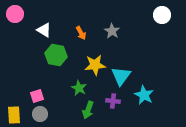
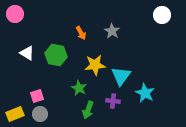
white triangle: moved 17 px left, 23 px down
cyan star: moved 1 px right, 2 px up
yellow rectangle: moved 1 px right, 1 px up; rotated 72 degrees clockwise
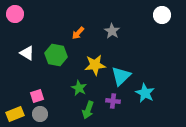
orange arrow: moved 3 px left; rotated 72 degrees clockwise
cyan triangle: rotated 10 degrees clockwise
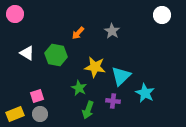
yellow star: moved 2 px down; rotated 15 degrees clockwise
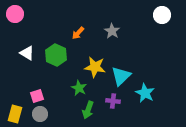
green hexagon: rotated 15 degrees clockwise
yellow rectangle: rotated 54 degrees counterclockwise
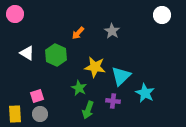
yellow rectangle: rotated 18 degrees counterclockwise
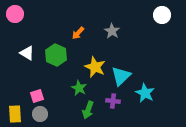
yellow star: rotated 15 degrees clockwise
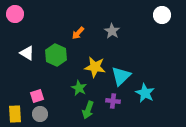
yellow star: rotated 15 degrees counterclockwise
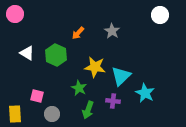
white circle: moved 2 px left
pink square: rotated 32 degrees clockwise
gray circle: moved 12 px right
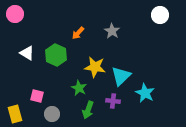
yellow rectangle: rotated 12 degrees counterclockwise
